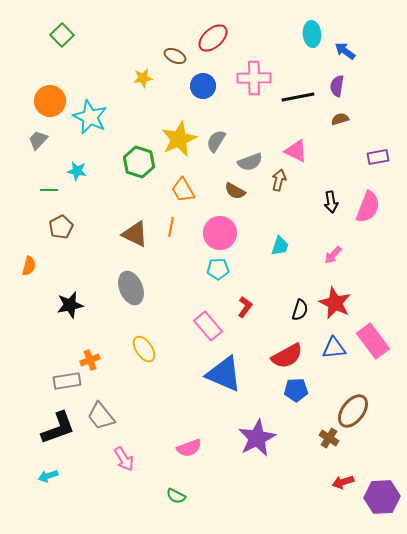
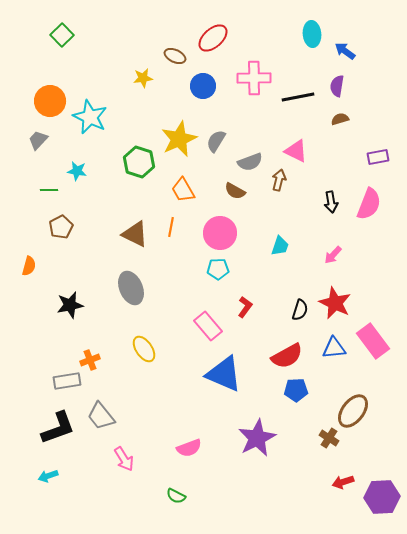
pink semicircle at (368, 207): moved 1 px right, 3 px up
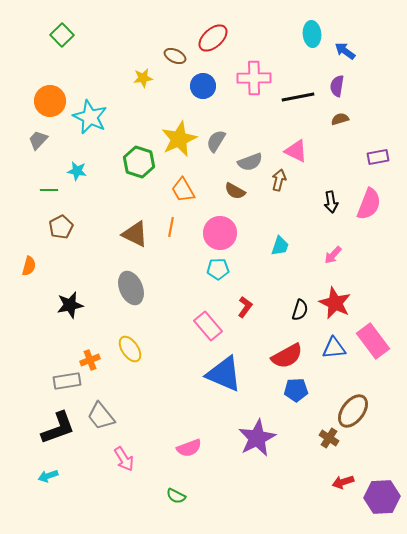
yellow ellipse at (144, 349): moved 14 px left
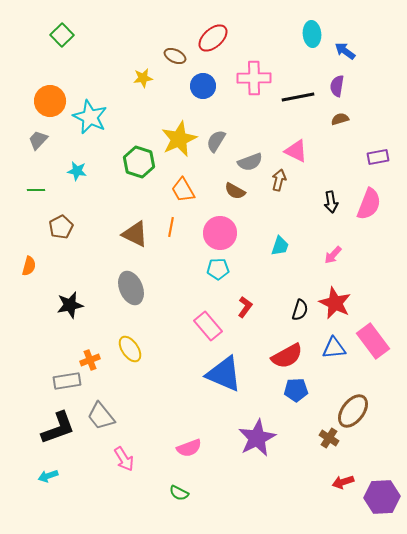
green line at (49, 190): moved 13 px left
green semicircle at (176, 496): moved 3 px right, 3 px up
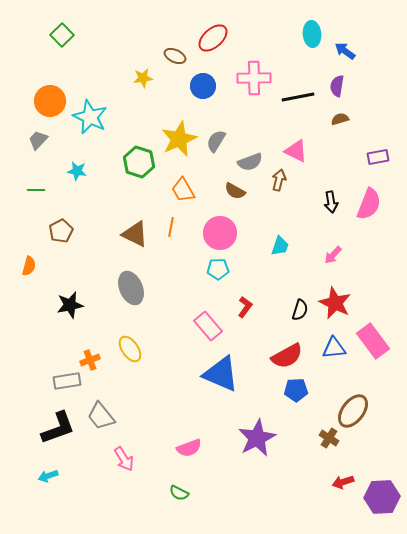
brown pentagon at (61, 227): moved 4 px down
blue triangle at (224, 374): moved 3 px left
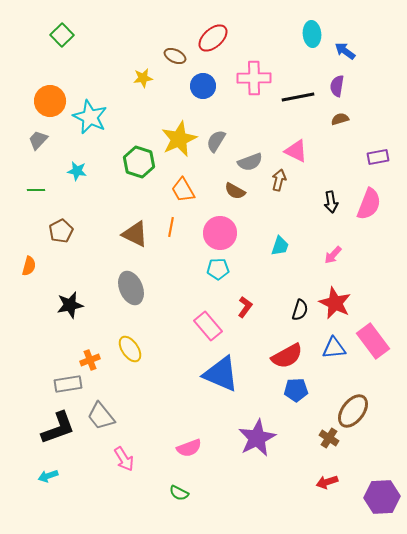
gray rectangle at (67, 381): moved 1 px right, 3 px down
red arrow at (343, 482): moved 16 px left
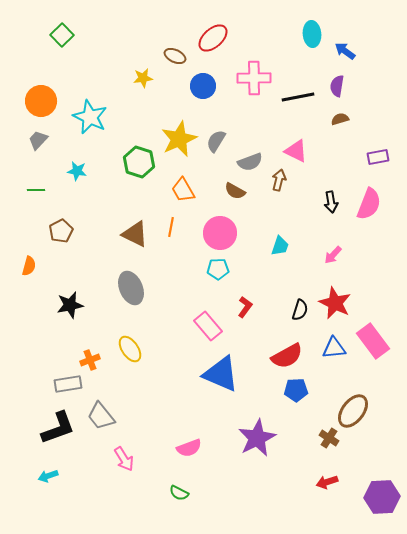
orange circle at (50, 101): moved 9 px left
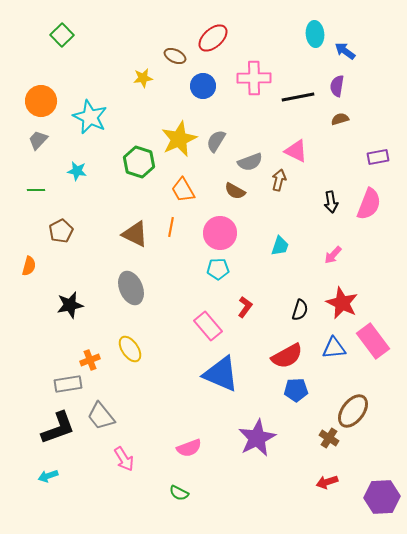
cyan ellipse at (312, 34): moved 3 px right
red star at (335, 303): moved 7 px right
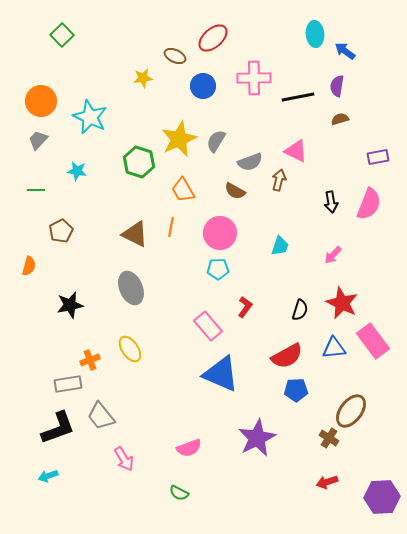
brown ellipse at (353, 411): moved 2 px left
